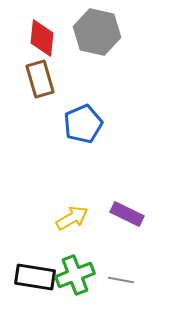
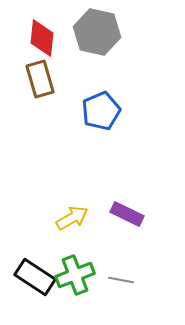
blue pentagon: moved 18 px right, 13 px up
black rectangle: rotated 24 degrees clockwise
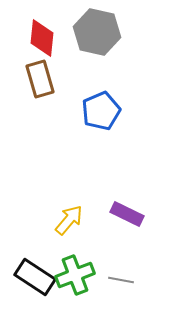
yellow arrow: moved 3 px left, 2 px down; rotated 20 degrees counterclockwise
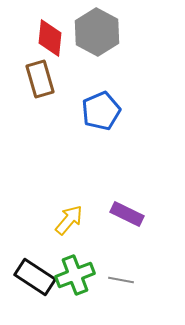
gray hexagon: rotated 15 degrees clockwise
red diamond: moved 8 px right
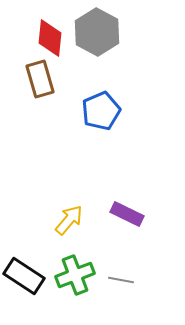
black rectangle: moved 11 px left, 1 px up
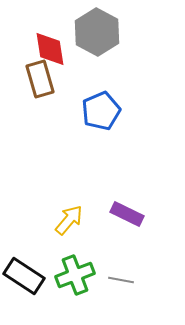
red diamond: moved 11 px down; rotated 15 degrees counterclockwise
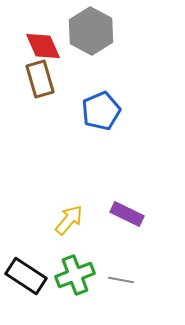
gray hexagon: moved 6 px left, 1 px up
red diamond: moved 7 px left, 3 px up; rotated 15 degrees counterclockwise
black rectangle: moved 2 px right
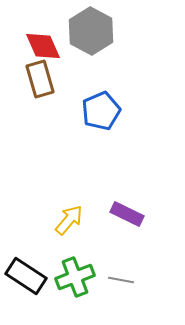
green cross: moved 2 px down
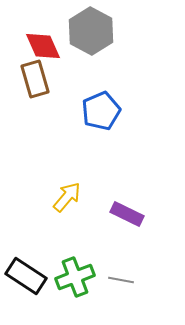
brown rectangle: moved 5 px left
yellow arrow: moved 2 px left, 23 px up
